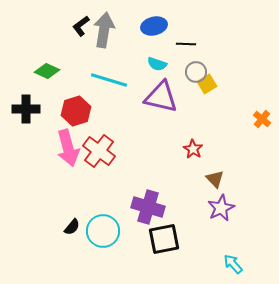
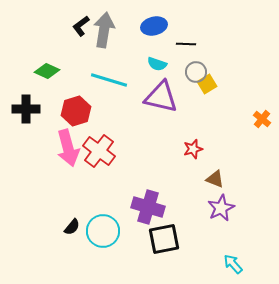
red star: rotated 24 degrees clockwise
brown triangle: rotated 24 degrees counterclockwise
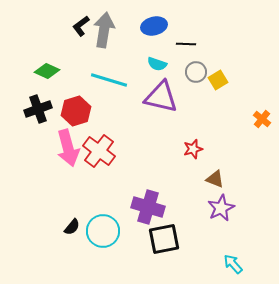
yellow square: moved 11 px right, 4 px up
black cross: moved 12 px right; rotated 20 degrees counterclockwise
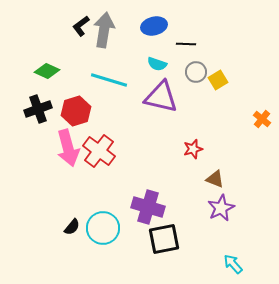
cyan circle: moved 3 px up
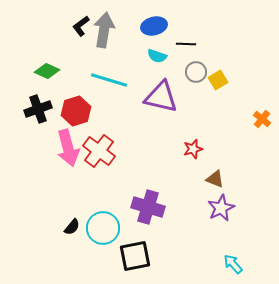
cyan semicircle: moved 8 px up
black square: moved 29 px left, 17 px down
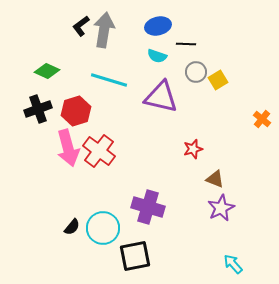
blue ellipse: moved 4 px right
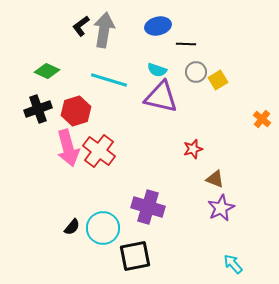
cyan semicircle: moved 14 px down
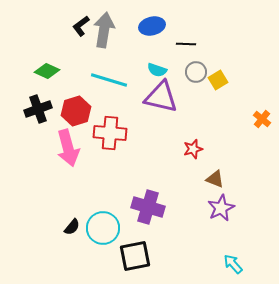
blue ellipse: moved 6 px left
red cross: moved 11 px right, 18 px up; rotated 32 degrees counterclockwise
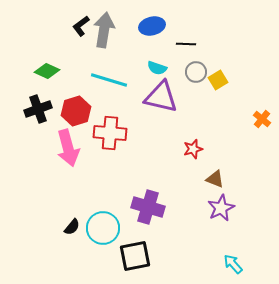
cyan semicircle: moved 2 px up
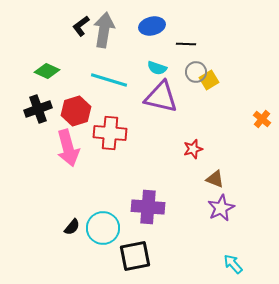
yellow square: moved 9 px left
purple cross: rotated 12 degrees counterclockwise
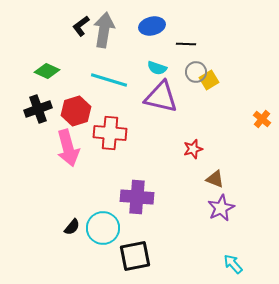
purple cross: moved 11 px left, 10 px up
